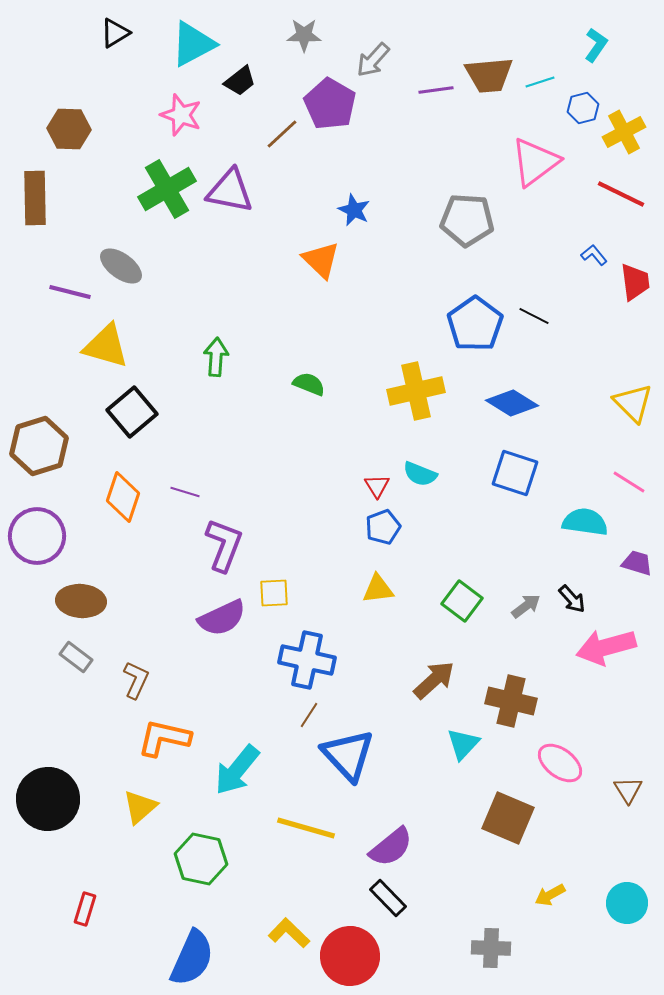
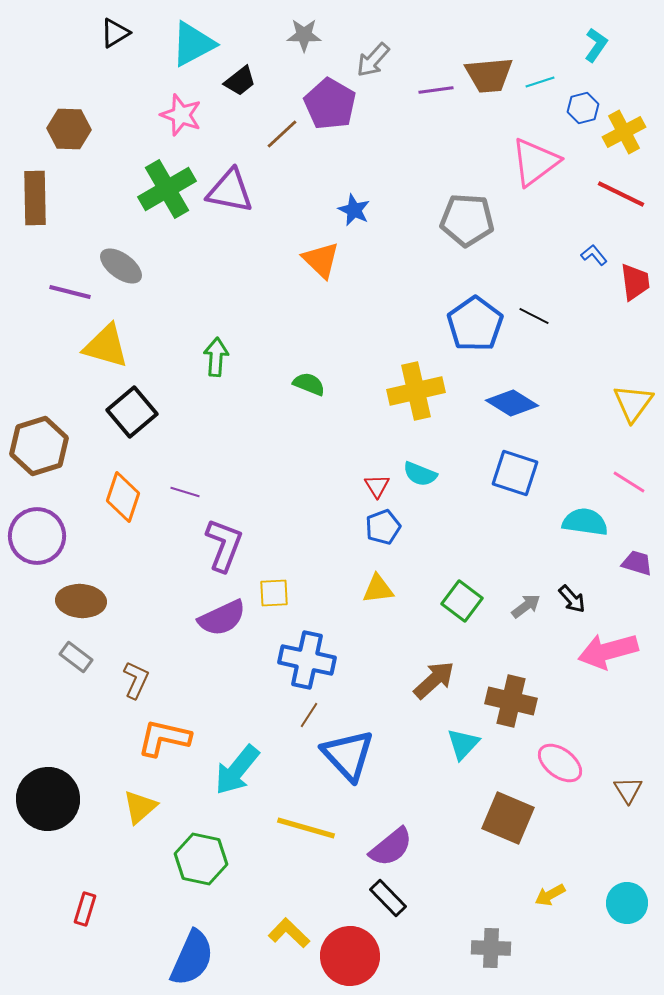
yellow triangle at (633, 403): rotated 21 degrees clockwise
pink arrow at (606, 647): moved 2 px right, 4 px down
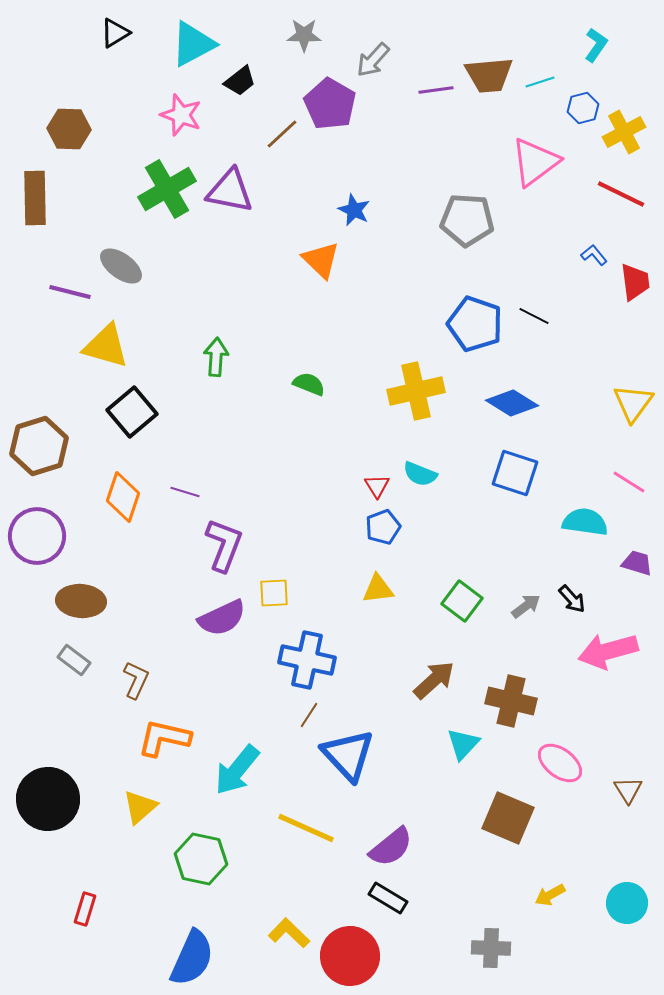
blue pentagon at (475, 324): rotated 18 degrees counterclockwise
gray rectangle at (76, 657): moved 2 px left, 3 px down
yellow line at (306, 828): rotated 8 degrees clockwise
black rectangle at (388, 898): rotated 15 degrees counterclockwise
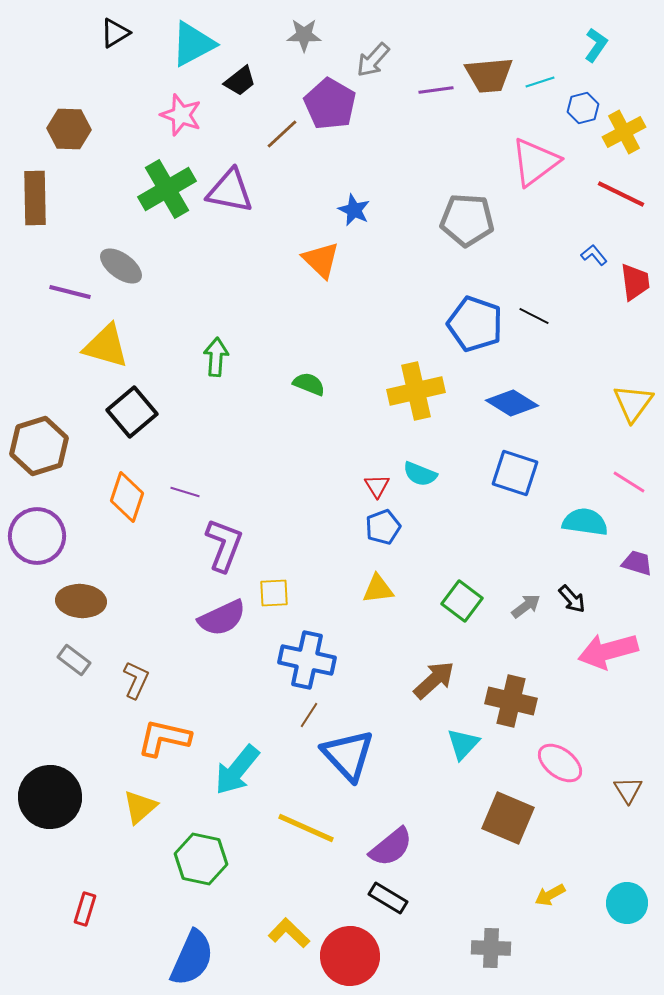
orange diamond at (123, 497): moved 4 px right
black circle at (48, 799): moved 2 px right, 2 px up
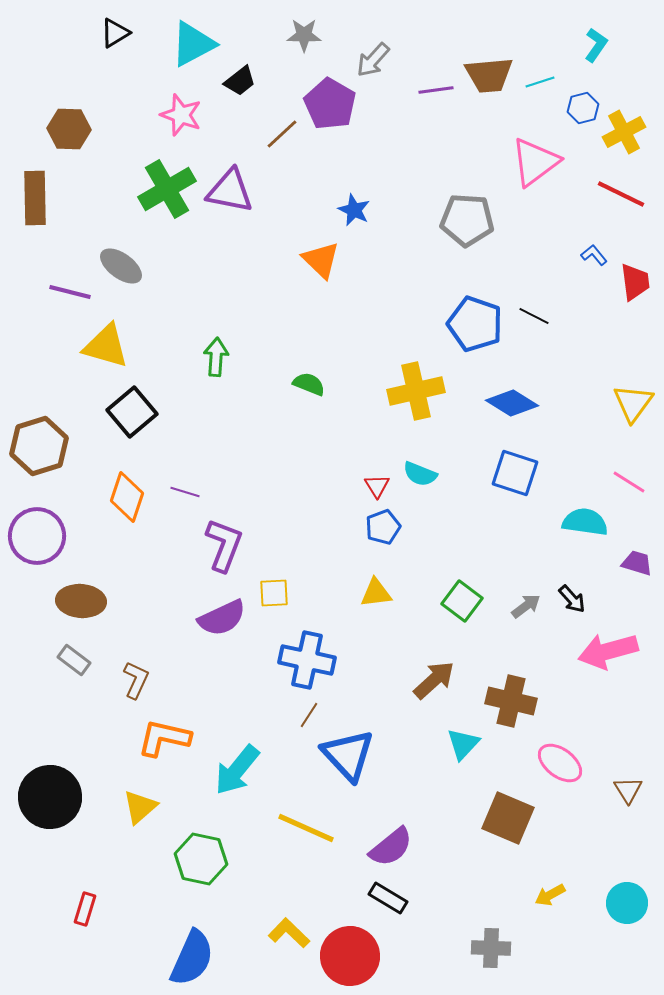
yellow triangle at (378, 589): moved 2 px left, 4 px down
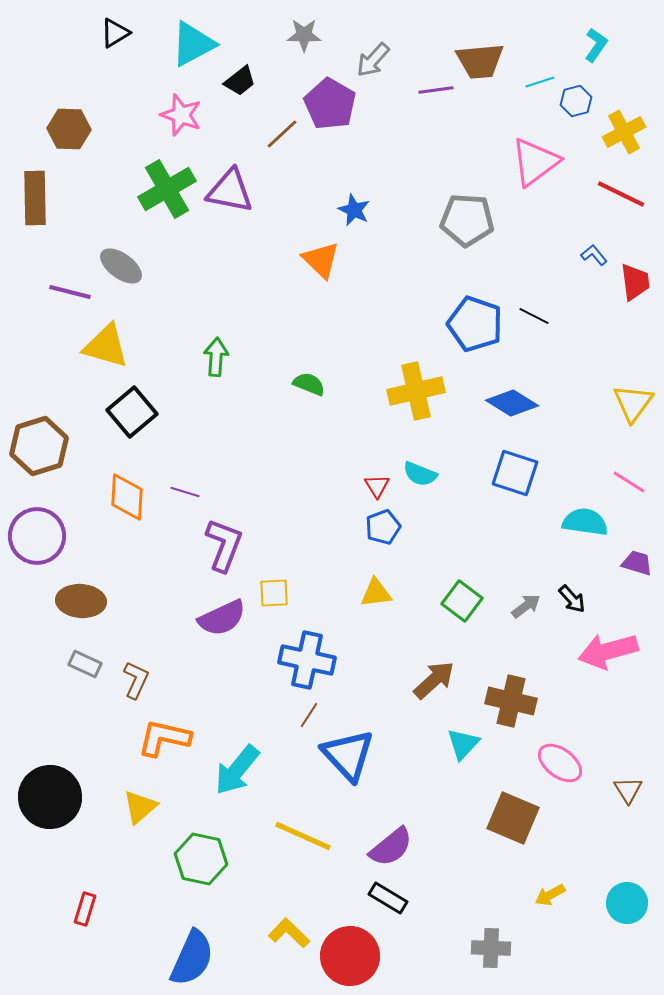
brown trapezoid at (489, 75): moved 9 px left, 14 px up
blue hexagon at (583, 108): moved 7 px left, 7 px up
orange diamond at (127, 497): rotated 15 degrees counterclockwise
gray rectangle at (74, 660): moved 11 px right, 4 px down; rotated 12 degrees counterclockwise
brown square at (508, 818): moved 5 px right
yellow line at (306, 828): moved 3 px left, 8 px down
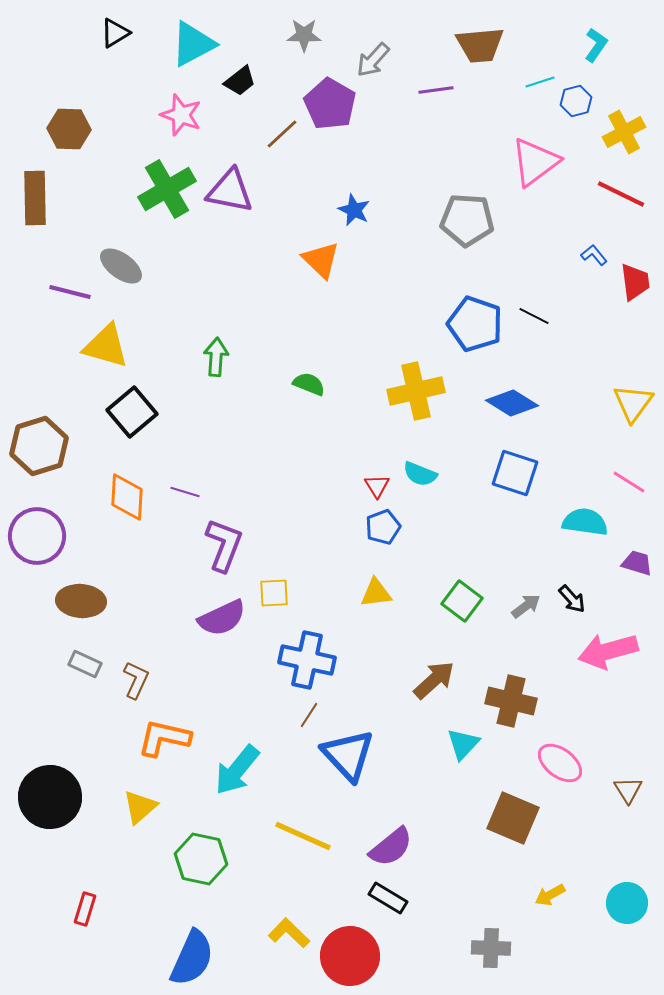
brown trapezoid at (480, 61): moved 16 px up
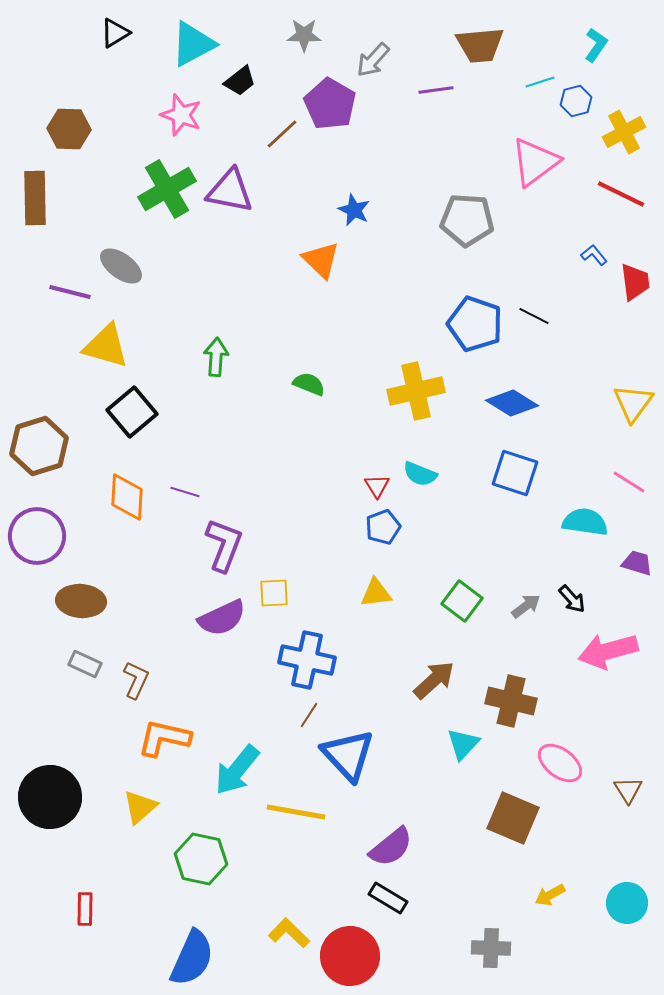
yellow line at (303, 836): moved 7 px left, 24 px up; rotated 14 degrees counterclockwise
red rectangle at (85, 909): rotated 16 degrees counterclockwise
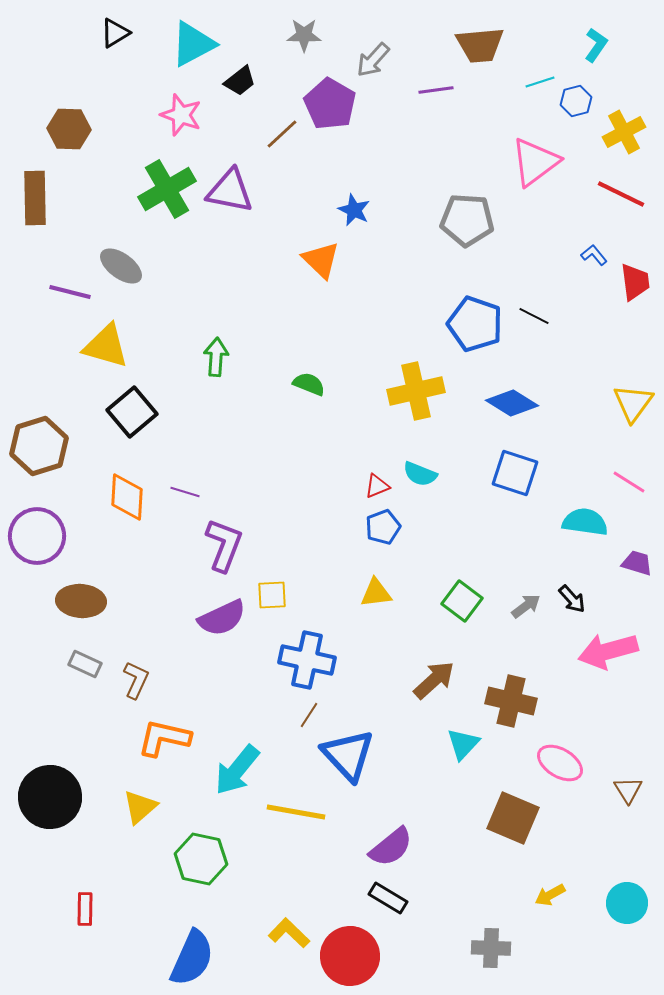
red triangle at (377, 486): rotated 40 degrees clockwise
yellow square at (274, 593): moved 2 px left, 2 px down
pink ellipse at (560, 763): rotated 6 degrees counterclockwise
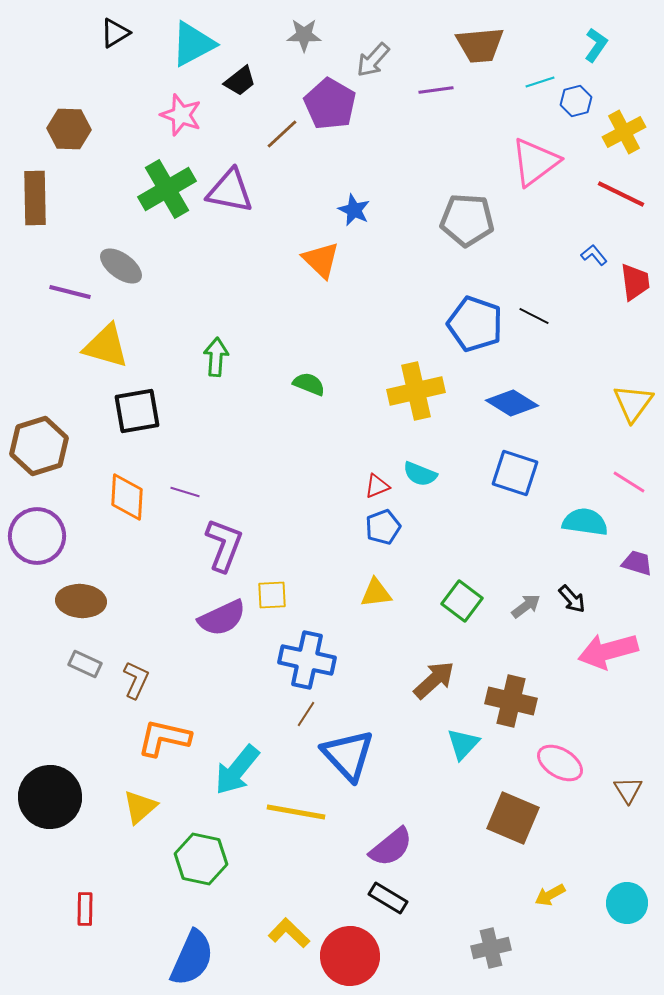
black square at (132, 412): moved 5 px right, 1 px up; rotated 30 degrees clockwise
brown line at (309, 715): moved 3 px left, 1 px up
gray cross at (491, 948): rotated 15 degrees counterclockwise
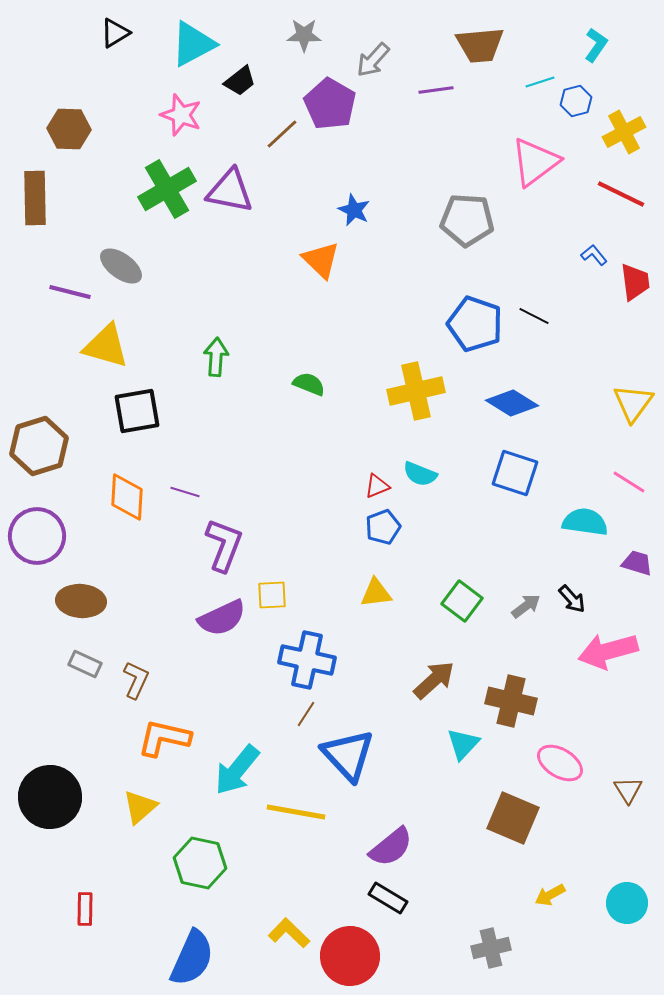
green hexagon at (201, 859): moved 1 px left, 4 px down
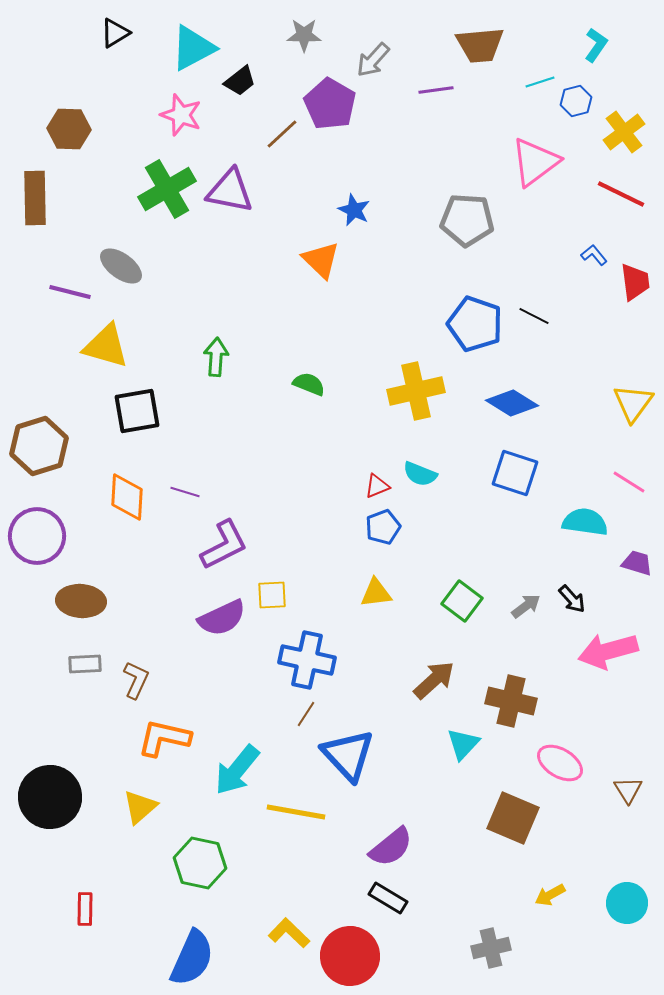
cyan triangle at (193, 44): moved 4 px down
yellow cross at (624, 132): rotated 9 degrees counterclockwise
purple L-shape at (224, 545): rotated 42 degrees clockwise
gray rectangle at (85, 664): rotated 28 degrees counterclockwise
